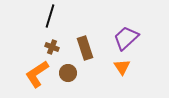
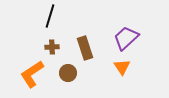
brown cross: rotated 24 degrees counterclockwise
orange L-shape: moved 5 px left
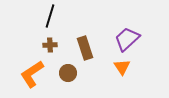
purple trapezoid: moved 1 px right, 1 px down
brown cross: moved 2 px left, 2 px up
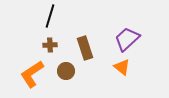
orange triangle: rotated 18 degrees counterclockwise
brown circle: moved 2 px left, 2 px up
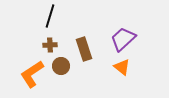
purple trapezoid: moved 4 px left
brown rectangle: moved 1 px left, 1 px down
brown circle: moved 5 px left, 5 px up
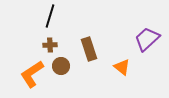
purple trapezoid: moved 24 px right
brown rectangle: moved 5 px right
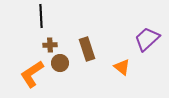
black line: moved 9 px left; rotated 20 degrees counterclockwise
brown rectangle: moved 2 px left
brown circle: moved 1 px left, 3 px up
